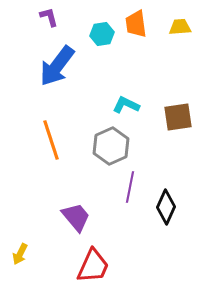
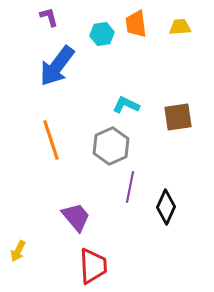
yellow arrow: moved 2 px left, 3 px up
red trapezoid: rotated 27 degrees counterclockwise
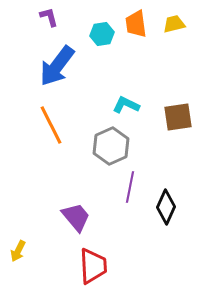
yellow trapezoid: moved 6 px left, 3 px up; rotated 10 degrees counterclockwise
orange line: moved 15 px up; rotated 9 degrees counterclockwise
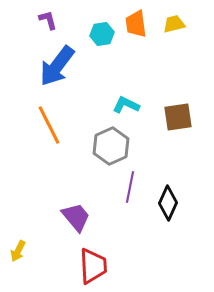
purple L-shape: moved 1 px left, 3 px down
orange line: moved 2 px left
black diamond: moved 2 px right, 4 px up
